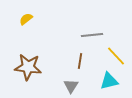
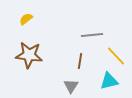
brown star: moved 1 px right, 12 px up
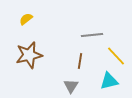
brown star: rotated 20 degrees counterclockwise
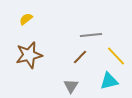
gray line: moved 1 px left
brown line: moved 4 px up; rotated 35 degrees clockwise
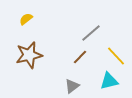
gray line: moved 2 px up; rotated 35 degrees counterclockwise
gray triangle: moved 1 px right; rotated 21 degrees clockwise
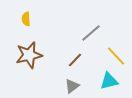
yellow semicircle: rotated 56 degrees counterclockwise
brown line: moved 5 px left, 3 px down
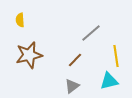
yellow semicircle: moved 6 px left, 1 px down
yellow line: rotated 35 degrees clockwise
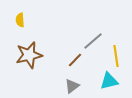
gray line: moved 2 px right, 8 px down
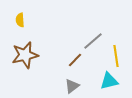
brown star: moved 4 px left
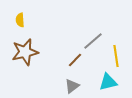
brown star: moved 3 px up
cyan triangle: moved 1 px left, 1 px down
